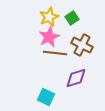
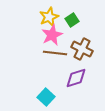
green square: moved 2 px down
pink star: moved 3 px right, 2 px up
brown cross: moved 4 px down
cyan square: rotated 18 degrees clockwise
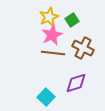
brown cross: moved 1 px right, 1 px up
brown line: moved 2 px left
purple diamond: moved 5 px down
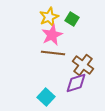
green square: moved 1 px up; rotated 24 degrees counterclockwise
brown cross: moved 17 px down; rotated 10 degrees clockwise
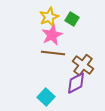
purple diamond: rotated 10 degrees counterclockwise
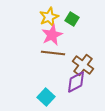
purple diamond: moved 1 px up
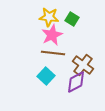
yellow star: rotated 30 degrees clockwise
cyan square: moved 21 px up
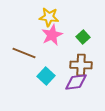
green square: moved 11 px right, 18 px down; rotated 16 degrees clockwise
brown line: moved 29 px left; rotated 15 degrees clockwise
brown cross: moved 2 px left; rotated 35 degrees counterclockwise
purple diamond: rotated 20 degrees clockwise
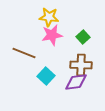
pink star: rotated 15 degrees clockwise
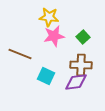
pink star: moved 2 px right, 1 px down
brown line: moved 4 px left, 1 px down
cyan square: rotated 18 degrees counterclockwise
